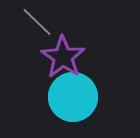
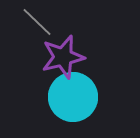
purple star: rotated 24 degrees clockwise
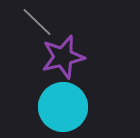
cyan circle: moved 10 px left, 10 px down
